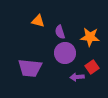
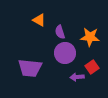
orange triangle: moved 1 px right, 1 px up; rotated 16 degrees clockwise
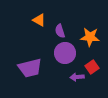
purple semicircle: moved 1 px up
purple trapezoid: rotated 20 degrees counterclockwise
